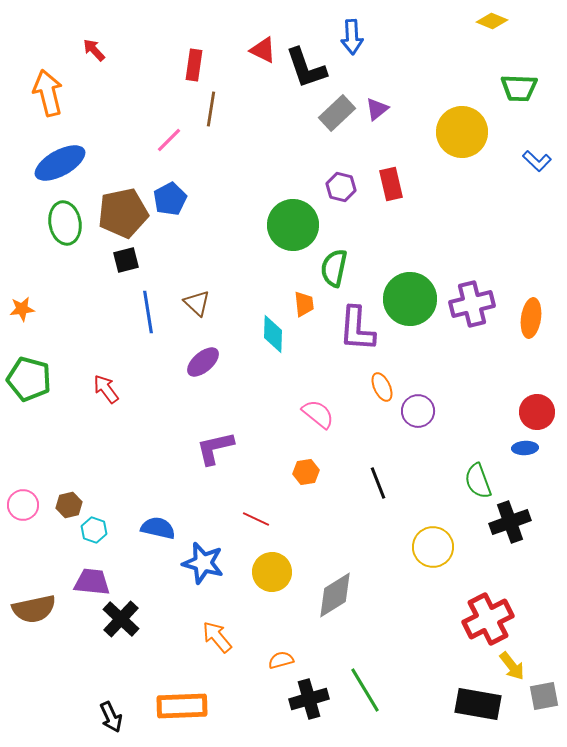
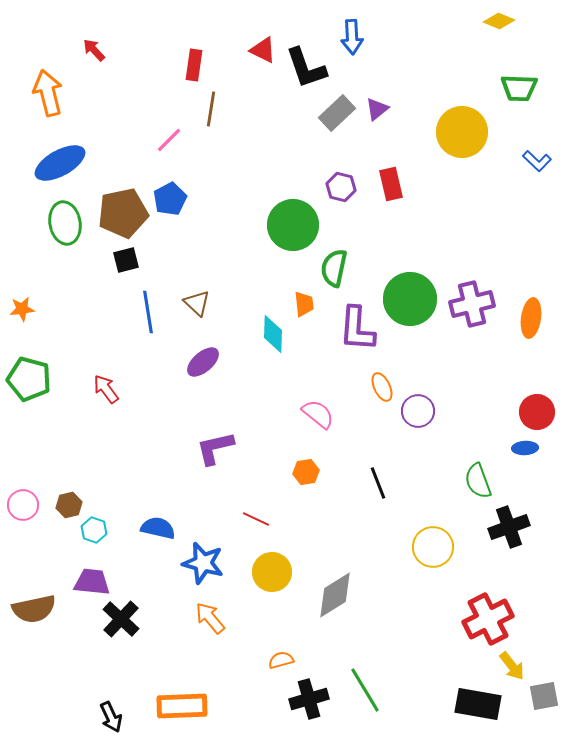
yellow diamond at (492, 21): moved 7 px right
black cross at (510, 522): moved 1 px left, 5 px down
orange arrow at (217, 637): moved 7 px left, 19 px up
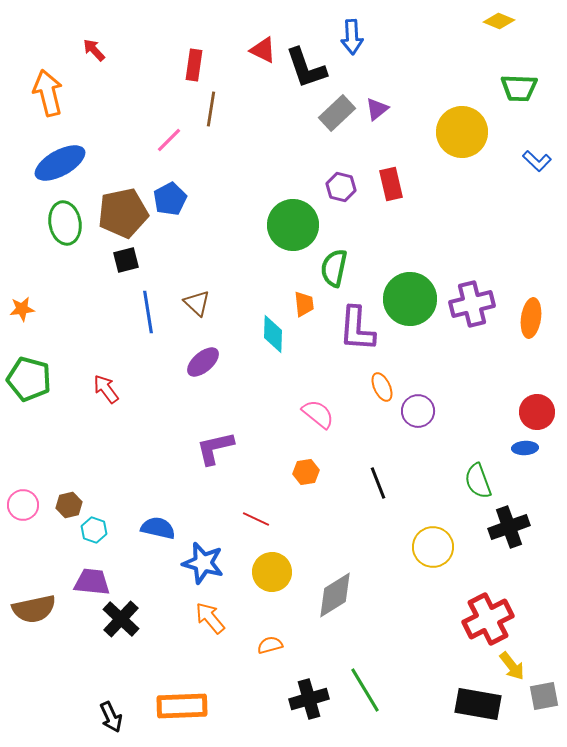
orange semicircle at (281, 660): moved 11 px left, 15 px up
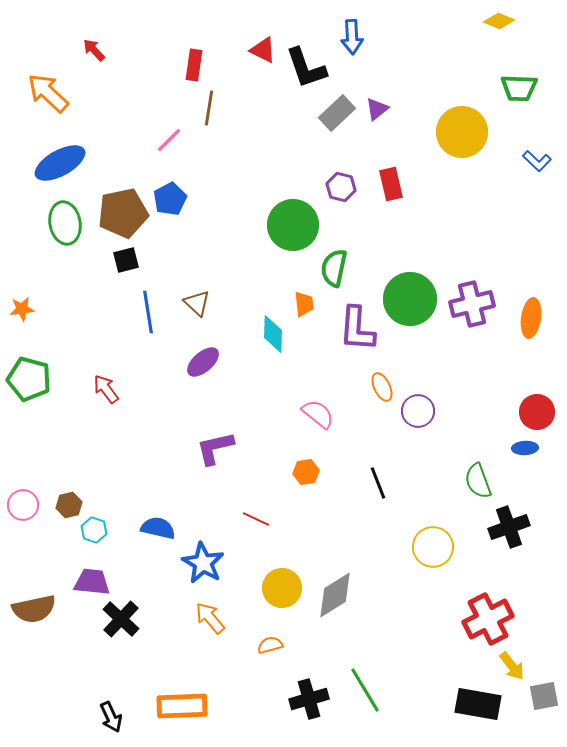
orange arrow at (48, 93): rotated 33 degrees counterclockwise
brown line at (211, 109): moved 2 px left, 1 px up
blue star at (203, 563): rotated 15 degrees clockwise
yellow circle at (272, 572): moved 10 px right, 16 px down
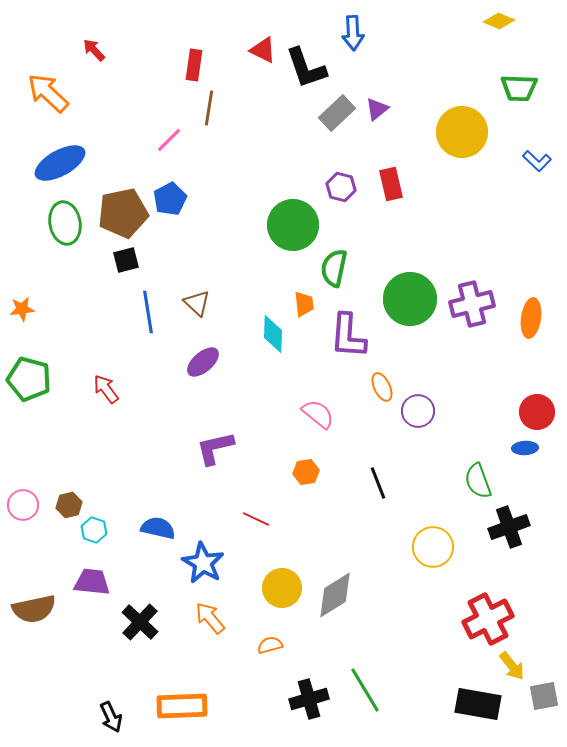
blue arrow at (352, 37): moved 1 px right, 4 px up
purple L-shape at (357, 329): moved 9 px left, 7 px down
black cross at (121, 619): moved 19 px right, 3 px down
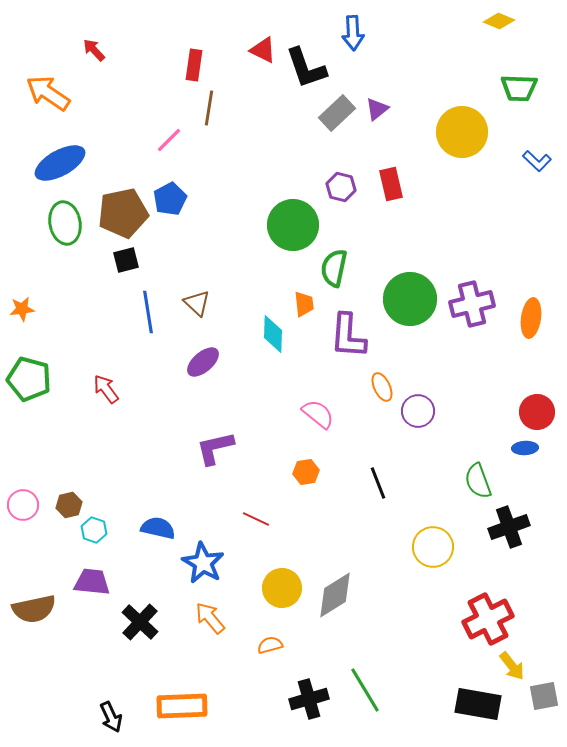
orange arrow at (48, 93): rotated 9 degrees counterclockwise
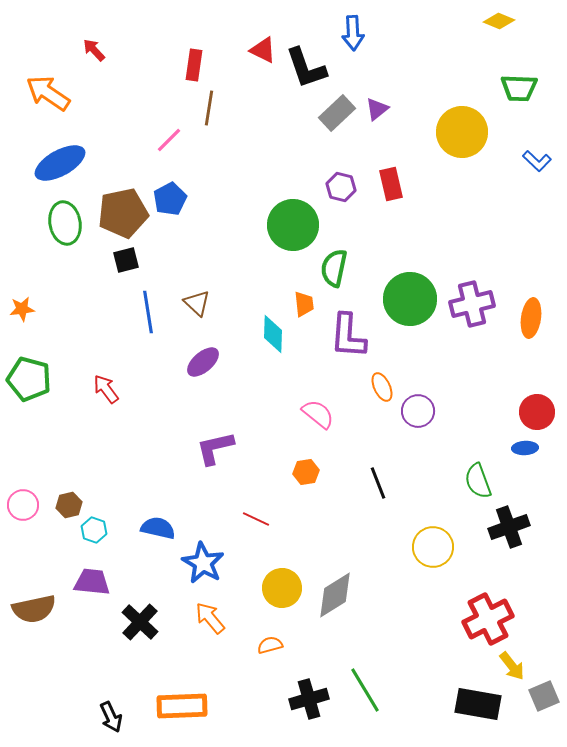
gray square at (544, 696): rotated 12 degrees counterclockwise
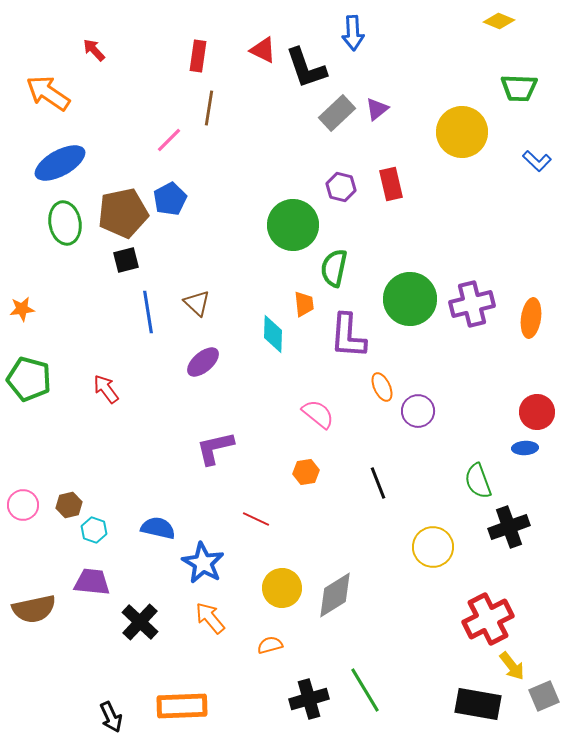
red rectangle at (194, 65): moved 4 px right, 9 px up
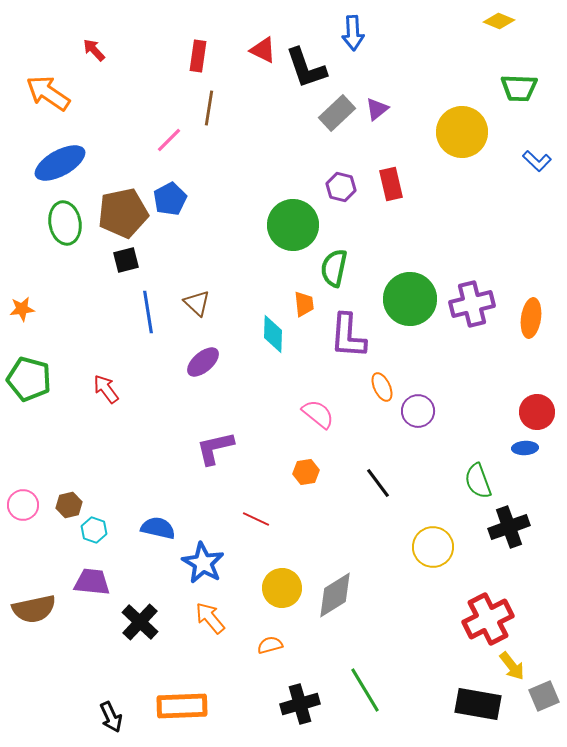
black line at (378, 483): rotated 16 degrees counterclockwise
black cross at (309, 699): moved 9 px left, 5 px down
